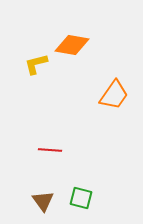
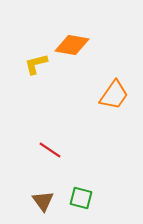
red line: rotated 30 degrees clockwise
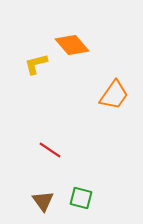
orange diamond: rotated 40 degrees clockwise
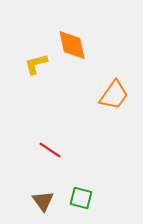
orange diamond: rotated 28 degrees clockwise
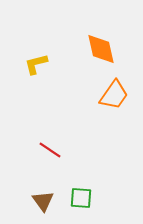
orange diamond: moved 29 px right, 4 px down
green square: rotated 10 degrees counterclockwise
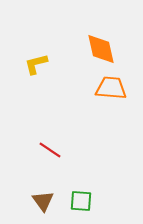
orange trapezoid: moved 3 px left, 7 px up; rotated 120 degrees counterclockwise
green square: moved 3 px down
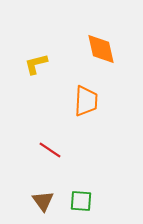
orange trapezoid: moved 25 px left, 13 px down; rotated 88 degrees clockwise
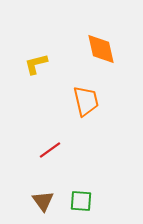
orange trapezoid: rotated 16 degrees counterclockwise
red line: rotated 70 degrees counterclockwise
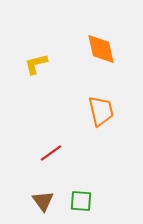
orange trapezoid: moved 15 px right, 10 px down
red line: moved 1 px right, 3 px down
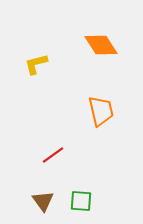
orange diamond: moved 4 px up; rotated 20 degrees counterclockwise
red line: moved 2 px right, 2 px down
